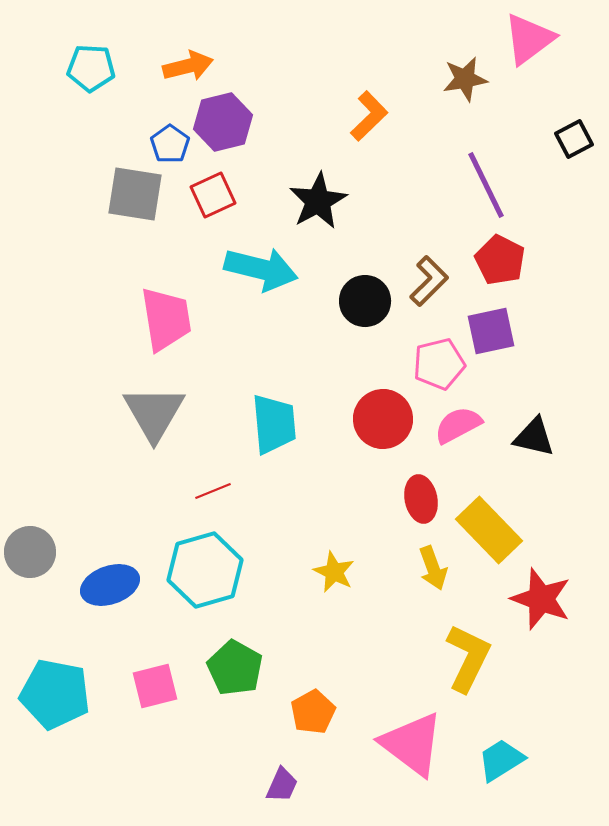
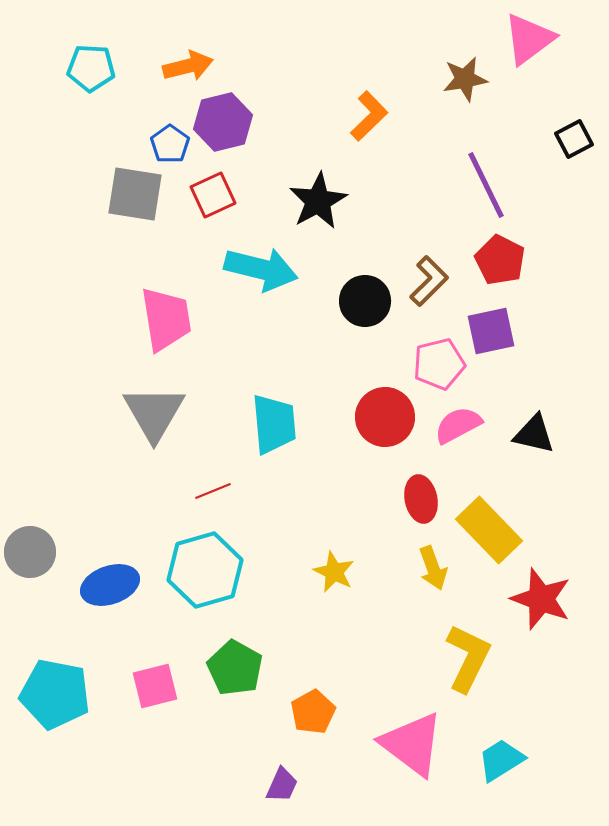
red circle at (383, 419): moved 2 px right, 2 px up
black triangle at (534, 437): moved 3 px up
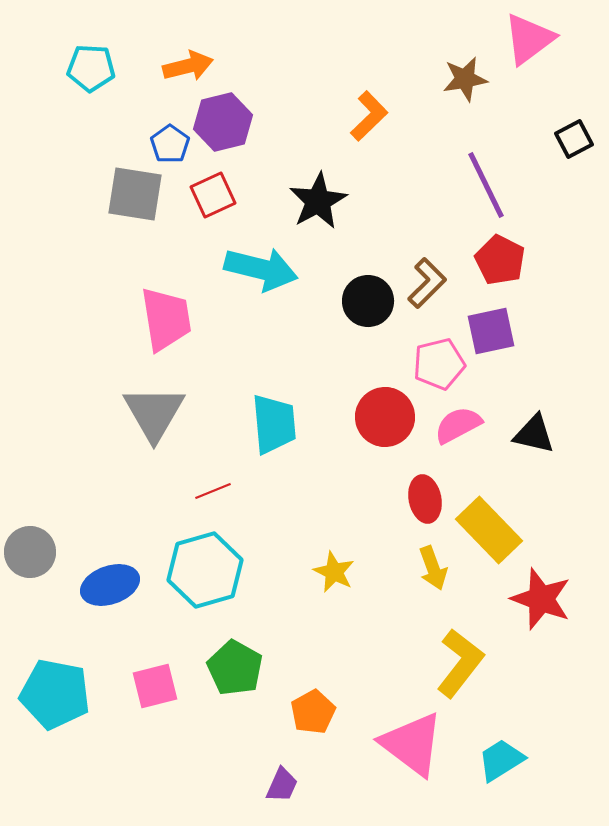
brown L-shape at (429, 281): moved 2 px left, 2 px down
black circle at (365, 301): moved 3 px right
red ellipse at (421, 499): moved 4 px right
yellow L-shape at (468, 658): moved 8 px left, 5 px down; rotated 12 degrees clockwise
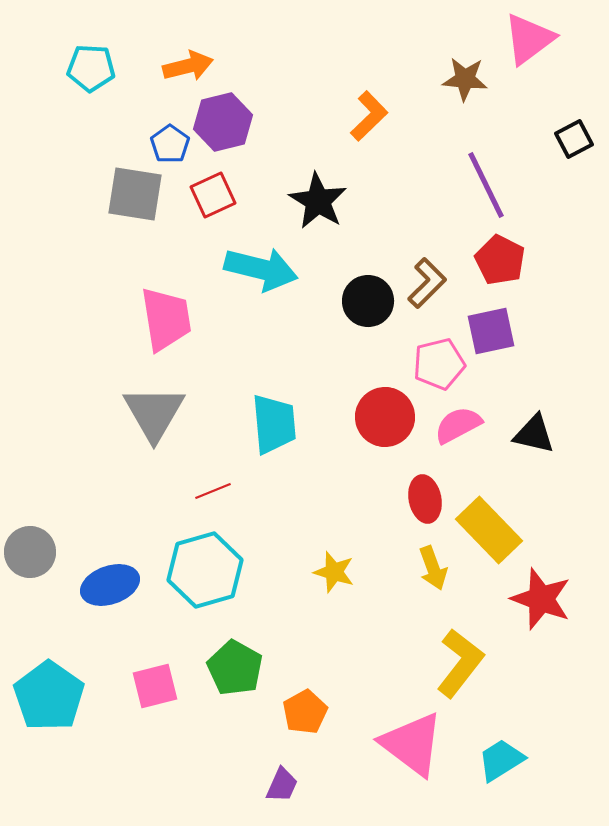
brown star at (465, 79): rotated 15 degrees clockwise
black star at (318, 201): rotated 12 degrees counterclockwise
yellow star at (334, 572): rotated 9 degrees counterclockwise
cyan pentagon at (55, 694): moved 6 px left, 2 px down; rotated 24 degrees clockwise
orange pentagon at (313, 712): moved 8 px left
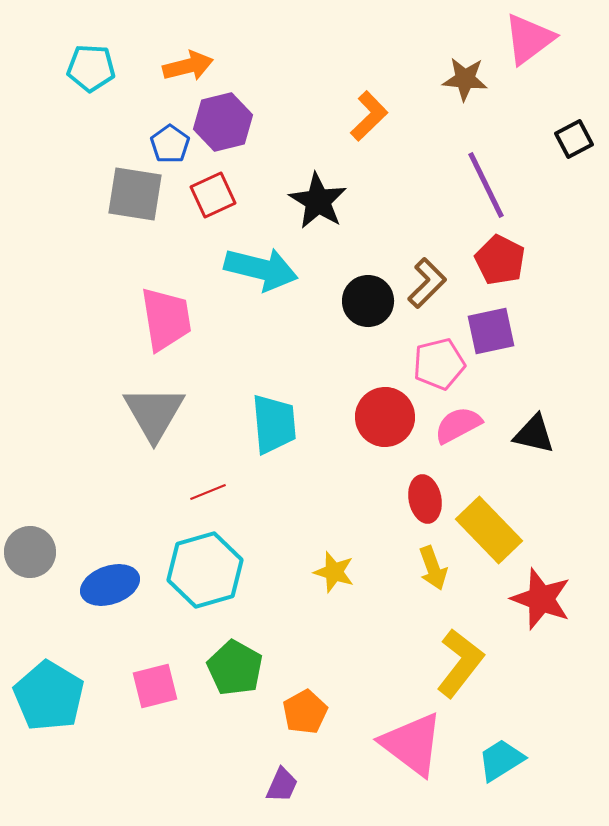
red line at (213, 491): moved 5 px left, 1 px down
cyan pentagon at (49, 696): rotated 4 degrees counterclockwise
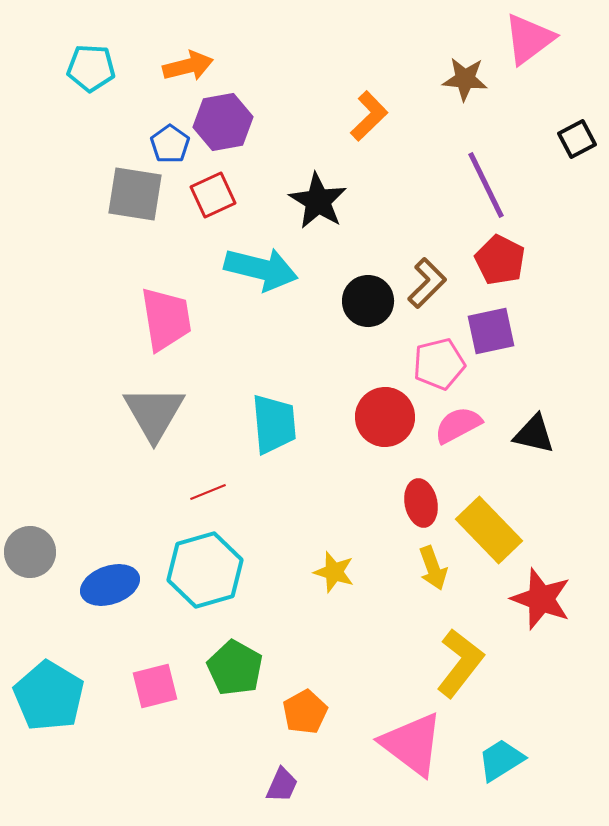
purple hexagon at (223, 122): rotated 4 degrees clockwise
black square at (574, 139): moved 3 px right
red ellipse at (425, 499): moved 4 px left, 4 px down
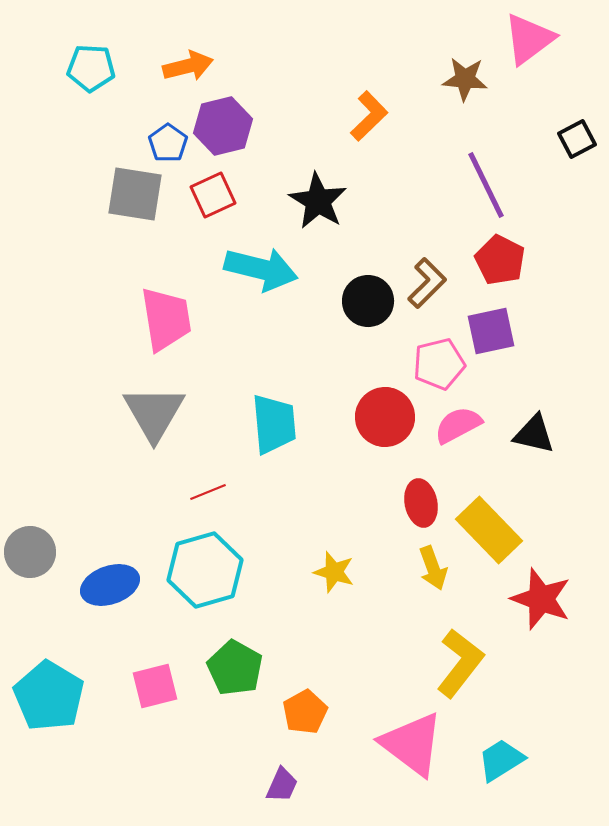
purple hexagon at (223, 122): moved 4 px down; rotated 4 degrees counterclockwise
blue pentagon at (170, 144): moved 2 px left, 1 px up
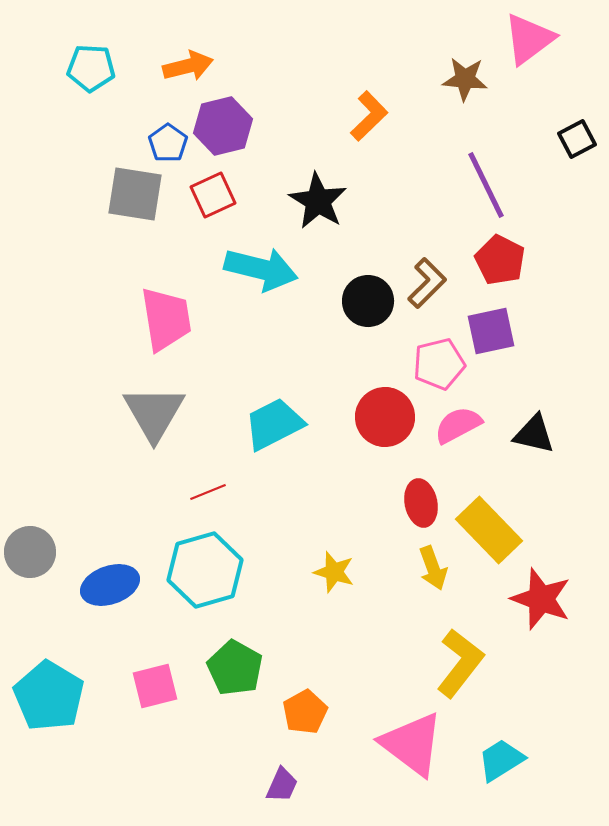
cyan trapezoid at (274, 424): rotated 112 degrees counterclockwise
